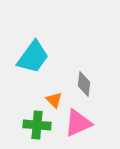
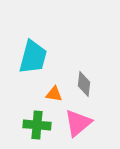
cyan trapezoid: rotated 21 degrees counterclockwise
orange triangle: moved 6 px up; rotated 36 degrees counterclockwise
pink triangle: rotated 16 degrees counterclockwise
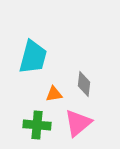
orange triangle: rotated 18 degrees counterclockwise
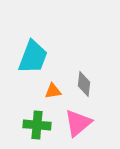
cyan trapezoid: rotated 6 degrees clockwise
orange triangle: moved 1 px left, 3 px up
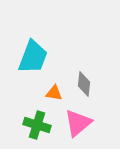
orange triangle: moved 1 px right, 2 px down; rotated 18 degrees clockwise
green cross: rotated 12 degrees clockwise
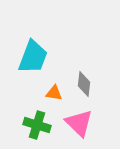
pink triangle: moved 1 px right; rotated 36 degrees counterclockwise
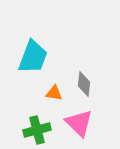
green cross: moved 5 px down; rotated 32 degrees counterclockwise
